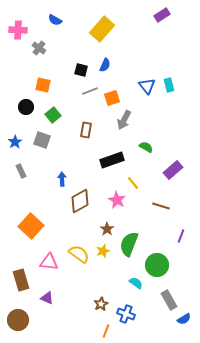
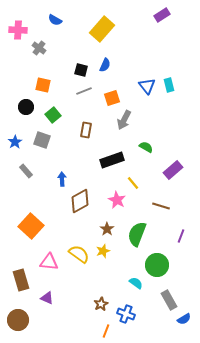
gray line at (90, 91): moved 6 px left
gray rectangle at (21, 171): moved 5 px right; rotated 16 degrees counterclockwise
green semicircle at (129, 244): moved 8 px right, 10 px up
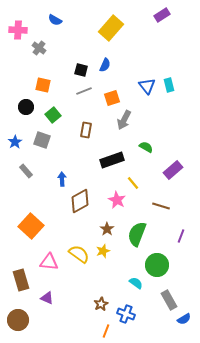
yellow rectangle at (102, 29): moved 9 px right, 1 px up
